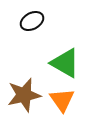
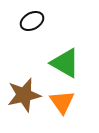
orange triangle: moved 2 px down
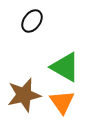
black ellipse: rotated 25 degrees counterclockwise
green triangle: moved 4 px down
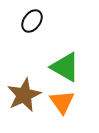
brown star: rotated 12 degrees counterclockwise
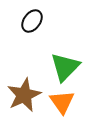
green triangle: rotated 44 degrees clockwise
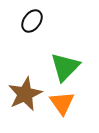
brown star: moved 1 px right, 1 px up
orange triangle: moved 1 px down
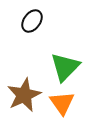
brown star: moved 1 px left, 1 px down
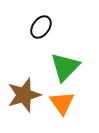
black ellipse: moved 9 px right, 6 px down
brown star: rotated 8 degrees clockwise
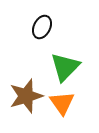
black ellipse: moved 1 px right; rotated 10 degrees counterclockwise
brown star: moved 2 px right, 1 px down
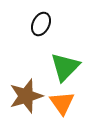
black ellipse: moved 1 px left, 3 px up
